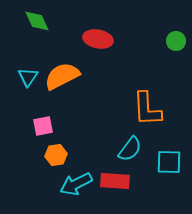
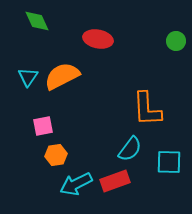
red rectangle: rotated 24 degrees counterclockwise
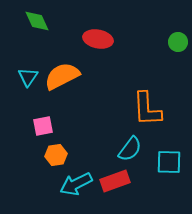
green circle: moved 2 px right, 1 px down
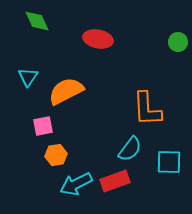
orange semicircle: moved 4 px right, 15 px down
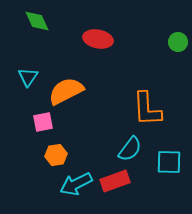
pink square: moved 4 px up
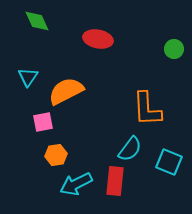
green circle: moved 4 px left, 7 px down
cyan square: rotated 20 degrees clockwise
red rectangle: rotated 64 degrees counterclockwise
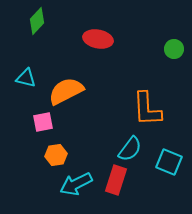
green diamond: rotated 68 degrees clockwise
cyan triangle: moved 2 px left, 1 px down; rotated 50 degrees counterclockwise
red rectangle: moved 1 px right, 1 px up; rotated 12 degrees clockwise
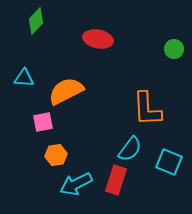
green diamond: moved 1 px left
cyan triangle: moved 2 px left; rotated 10 degrees counterclockwise
